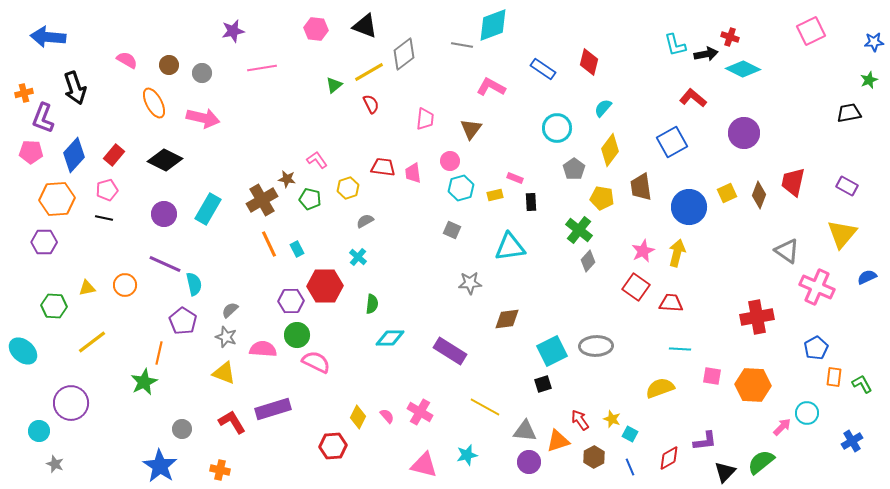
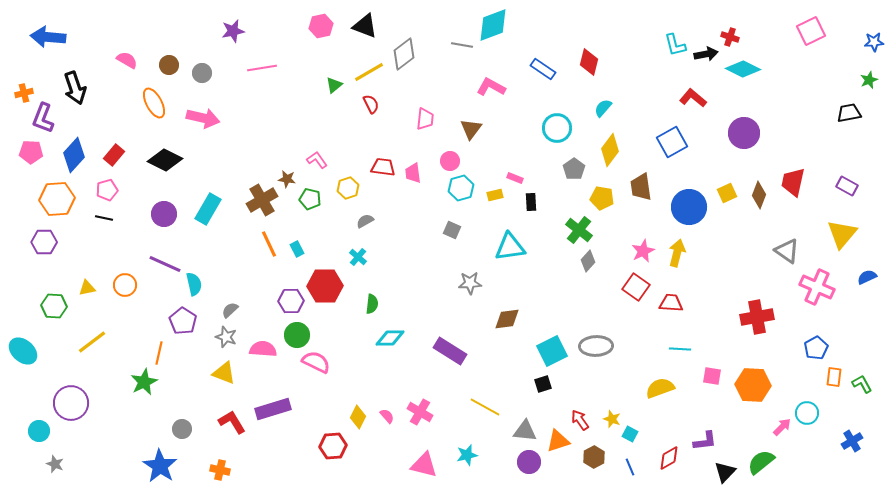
pink hexagon at (316, 29): moved 5 px right, 3 px up; rotated 20 degrees counterclockwise
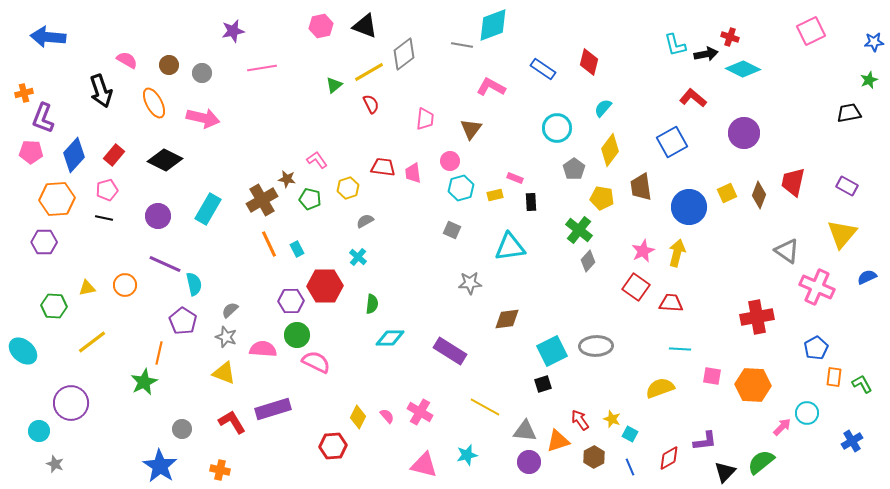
black arrow at (75, 88): moved 26 px right, 3 px down
purple circle at (164, 214): moved 6 px left, 2 px down
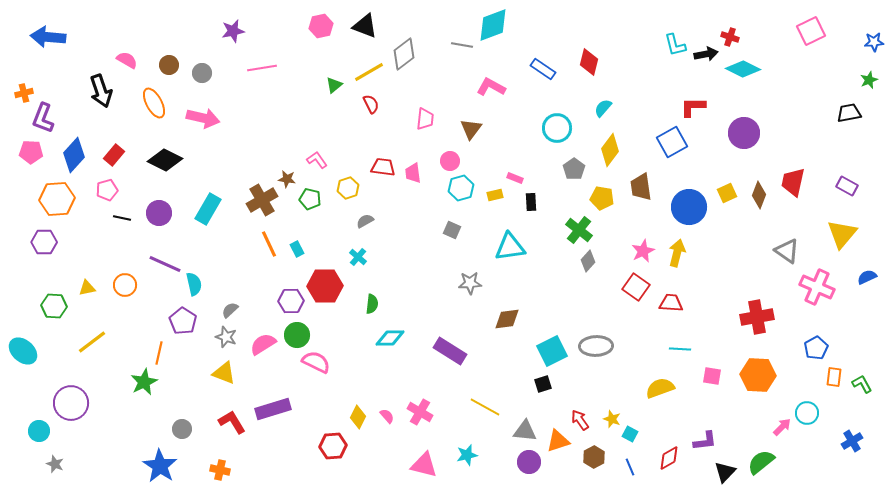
red L-shape at (693, 98): moved 9 px down; rotated 40 degrees counterclockwise
purple circle at (158, 216): moved 1 px right, 3 px up
black line at (104, 218): moved 18 px right
pink semicircle at (263, 349): moved 5 px up; rotated 36 degrees counterclockwise
orange hexagon at (753, 385): moved 5 px right, 10 px up
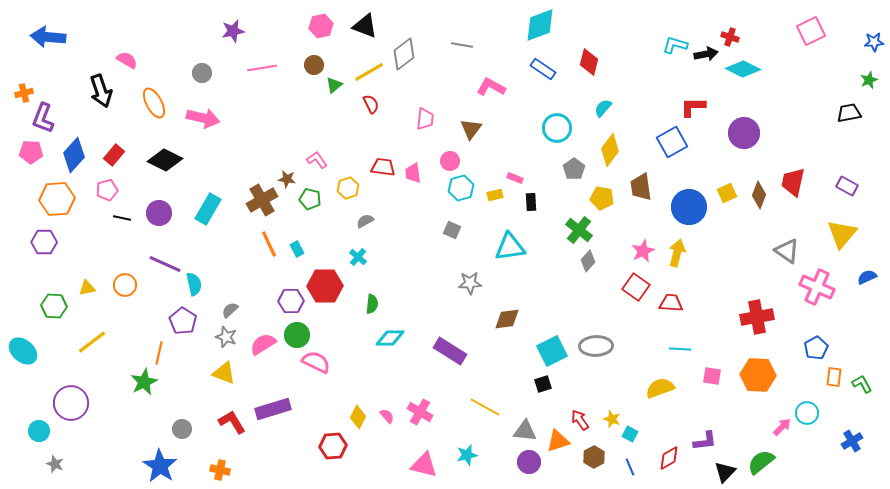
cyan diamond at (493, 25): moved 47 px right
cyan L-shape at (675, 45): rotated 120 degrees clockwise
brown circle at (169, 65): moved 145 px right
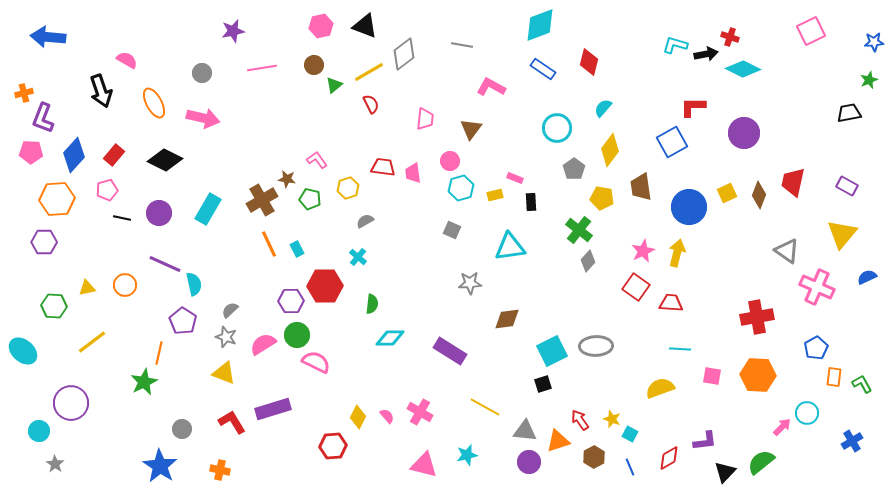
gray star at (55, 464): rotated 12 degrees clockwise
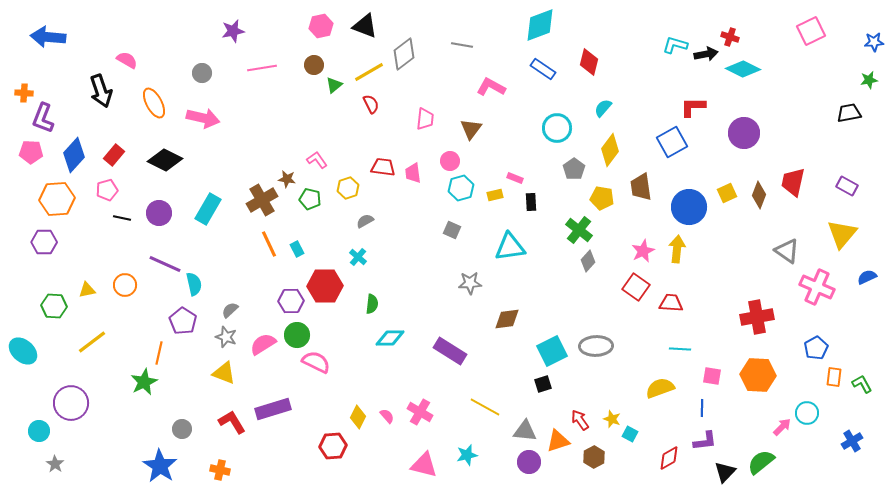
green star at (869, 80): rotated 12 degrees clockwise
orange cross at (24, 93): rotated 18 degrees clockwise
yellow arrow at (677, 253): moved 4 px up; rotated 8 degrees counterclockwise
yellow triangle at (87, 288): moved 2 px down
blue line at (630, 467): moved 72 px right, 59 px up; rotated 24 degrees clockwise
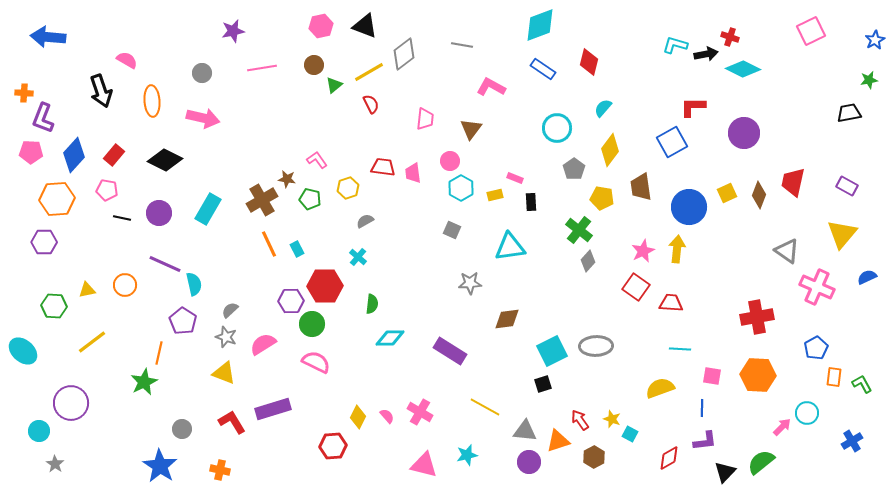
blue star at (874, 42): moved 1 px right, 2 px up; rotated 24 degrees counterclockwise
orange ellipse at (154, 103): moved 2 px left, 2 px up; rotated 24 degrees clockwise
cyan hexagon at (461, 188): rotated 15 degrees counterclockwise
pink pentagon at (107, 190): rotated 25 degrees clockwise
green circle at (297, 335): moved 15 px right, 11 px up
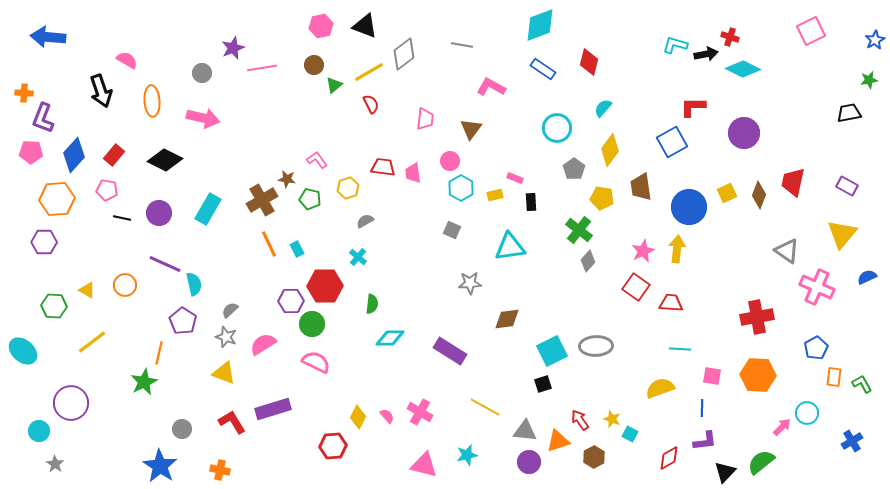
purple star at (233, 31): moved 17 px down; rotated 10 degrees counterclockwise
yellow triangle at (87, 290): rotated 42 degrees clockwise
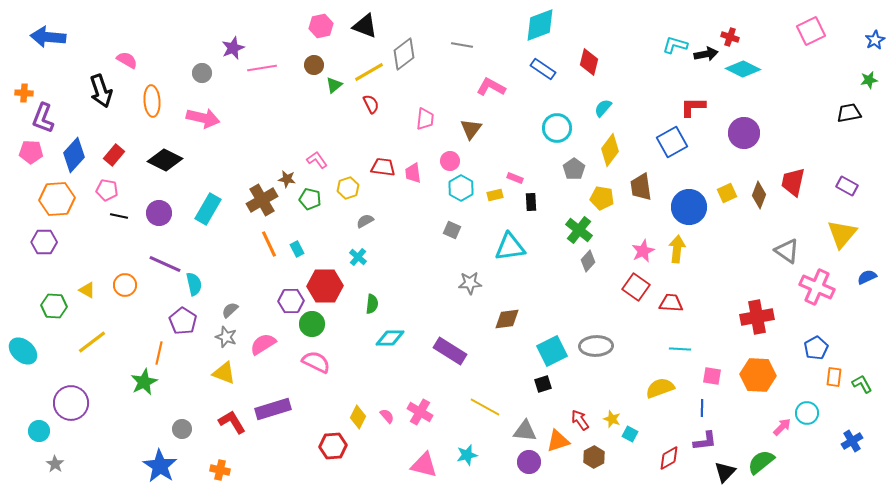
black line at (122, 218): moved 3 px left, 2 px up
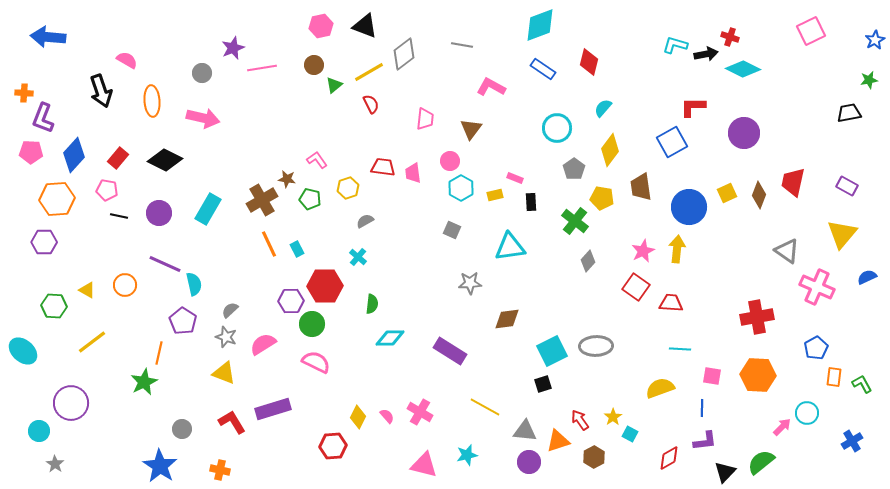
red rectangle at (114, 155): moved 4 px right, 3 px down
green cross at (579, 230): moved 4 px left, 9 px up
yellow star at (612, 419): moved 1 px right, 2 px up; rotated 18 degrees clockwise
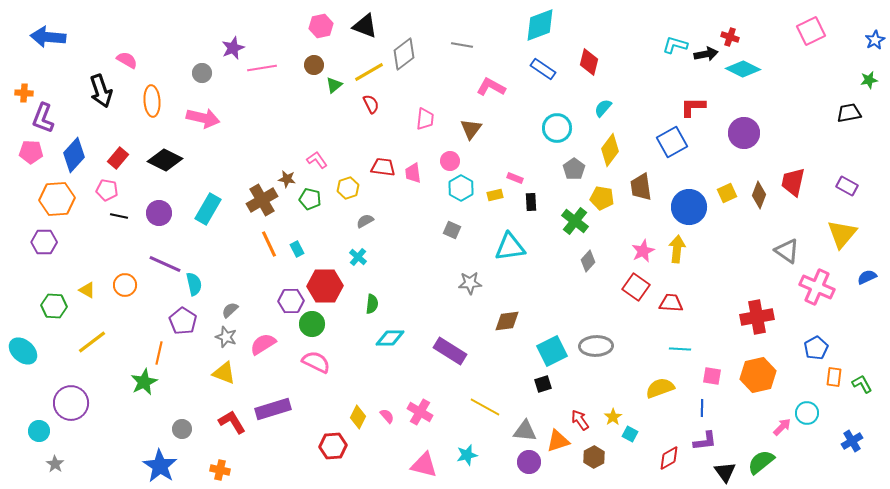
brown diamond at (507, 319): moved 2 px down
orange hexagon at (758, 375): rotated 16 degrees counterclockwise
black triangle at (725, 472): rotated 20 degrees counterclockwise
